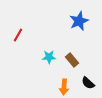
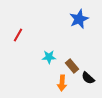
blue star: moved 2 px up
brown rectangle: moved 6 px down
black semicircle: moved 5 px up
orange arrow: moved 2 px left, 4 px up
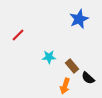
red line: rotated 16 degrees clockwise
orange arrow: moved 3 px right, 3 px down; rotated 14 degrees clockwise
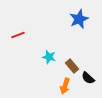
red line: rotated 24 degrees clockwise
cyan star: rotated 16 degrees clockwise
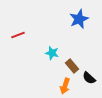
cyan star: moved 3 px right, 4 px up
black semicircle: moved 1 px right
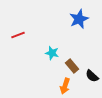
black semicircle: moved 3 px right, 2 px up
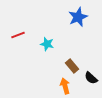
blue star: moved 1 px left, 2 px up
cyan star: moved 5 px left, 9 px up
black semicircle: moved 1 px left, 2 px down
orange arrow: rotated 147 degrees clockwise
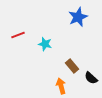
cyan star: moved 2 px left
orange arrow: moved 4 px left
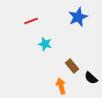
red line: moved 13 px right, 14 px up
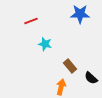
blue star: moved 2 px right, 3 px up; rotated 24 degrees clockwise
brown rectangle: moved 2 px left
orange arrow: moved 1 px down; rotated 28 degrees clockwise
